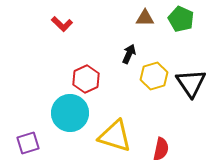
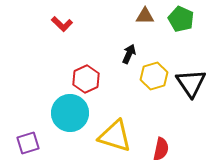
brown triangle: moved 2 px up
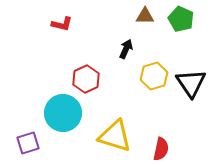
red L-shape: rotated 30 degrees counterclockwise
black arrow: moved 3 px left, 5 px up
cyan circle: moved 7 px left
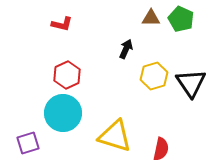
brown triangle: moved 6 px right, 2 px down
red hexagon: moved 19 px left, 4 px up
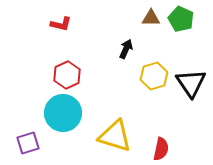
red L-shape: moved 1 px left
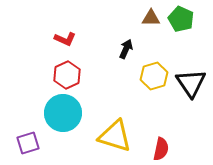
red L-shape: moved 4 px right, 15 px down; rotated 10 degrees clockwise
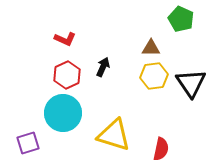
brown triangle: moved 30 px down
black arrow: moved 23 px left, 18 px down
yellow hexagon: rotated 8 degrees clockwise
yellow triangle: moved 1 px left, 1 px up
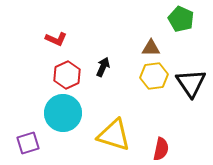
red L-shape: moved 9 px left
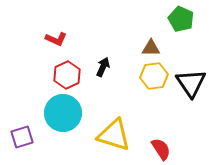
purple square: moved 6 px left, 6 px up
red semicircle: rotated 45 degrees counterclockwise
